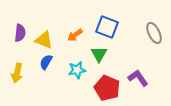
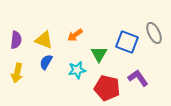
blue square: moved 20 px right, 15 px down
purple semicircle: moved 4 px left, 7 px down
red pentagon: rotated 10 degrees counterclockwise
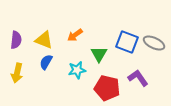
gray ellipse: moved 10 px down; rotated 40 degrees counterclockwise
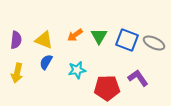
blue square: moved 2 px up
green triangle: moved 18 px up
red pentagon: rotated 15 degrees counterclockwise
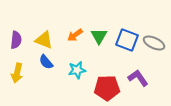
blue semicircle: rotated 70 degrees counterclockwise
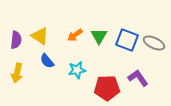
yellow triangle: moved 4 px left, 4 px up; rotated 12 degrees clockwise
blue semicircle: moved 1 px right, 1 px up
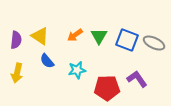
purple L-shape: moved 1 px left, 1 px down
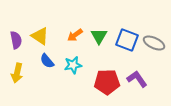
purple semicircle: rotated 18 degrees counterclockwise
cyan star: moved 4 px left, 5 px up
red pentagon: moved 6 px up
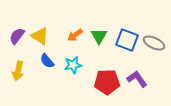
purple semicircle: moved 1 px right, 4 px up; rotated 132 degrees counterclockwise
yellow arrow: moved 1 px right, 2 px up
